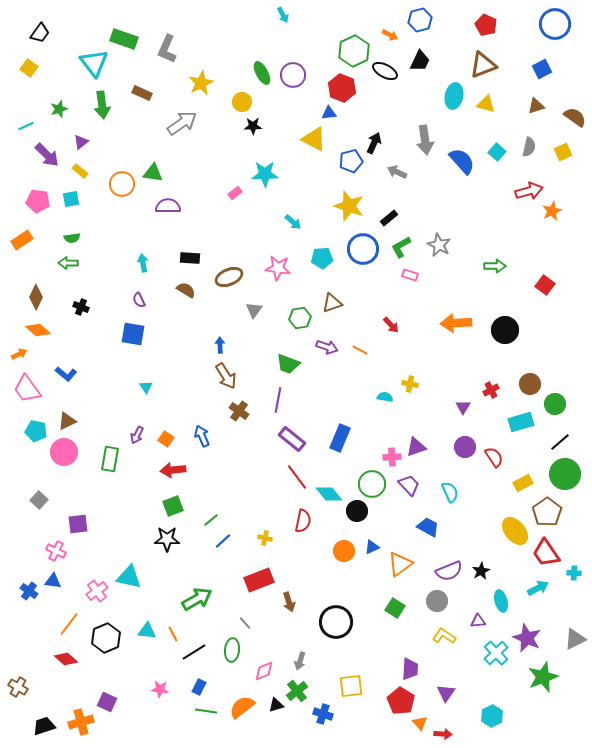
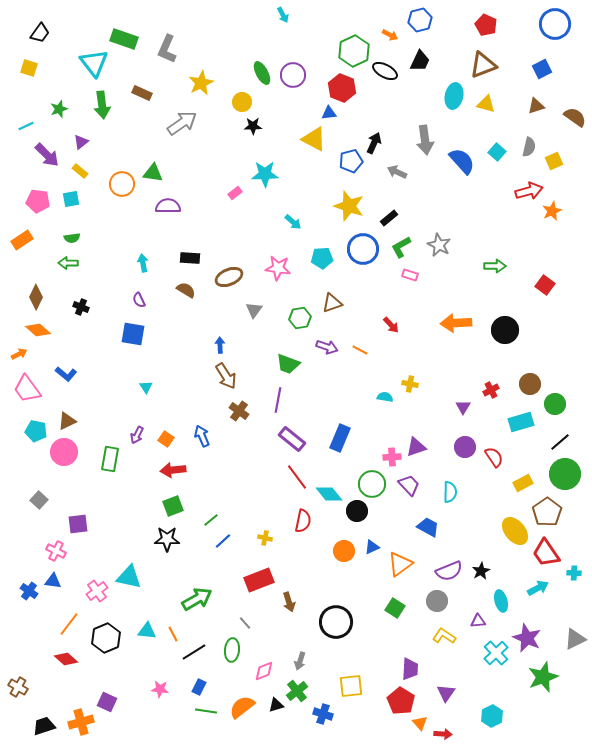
yellow square at (29, 68): rotated 18 degrees counterclockwise
yellow square at (563, 152): moved 9 px left, 9 px down
cyan semicircle at (450, 492): rotated 25 degrees clockwise
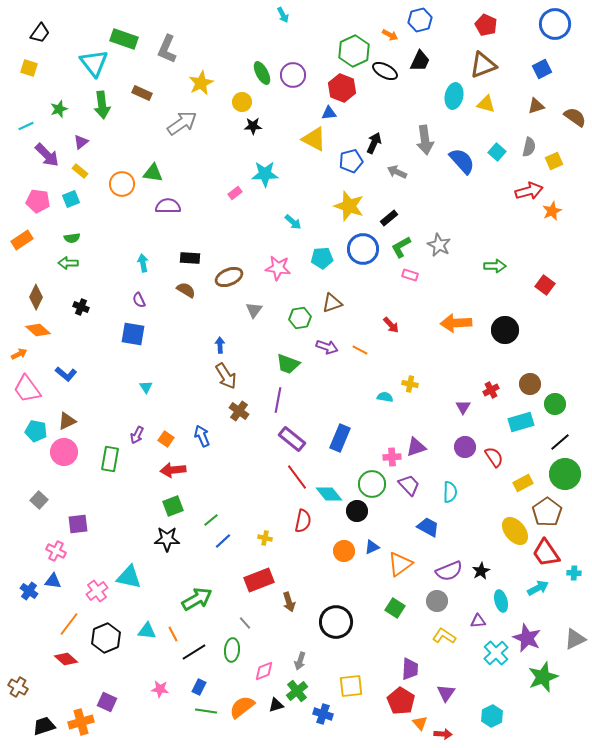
cyan square at (71, 199): rotated 12 degrees counterclockwise
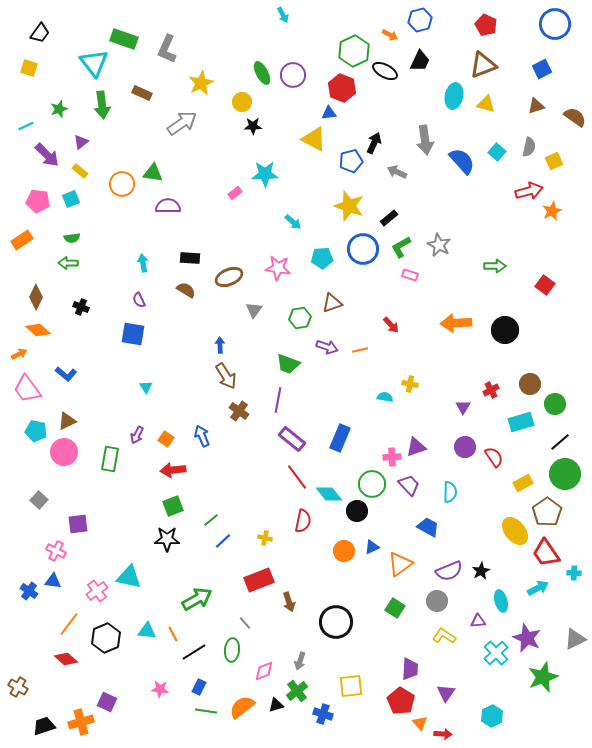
orange line at (360, 350): rotated 42 degrees counterclockwise
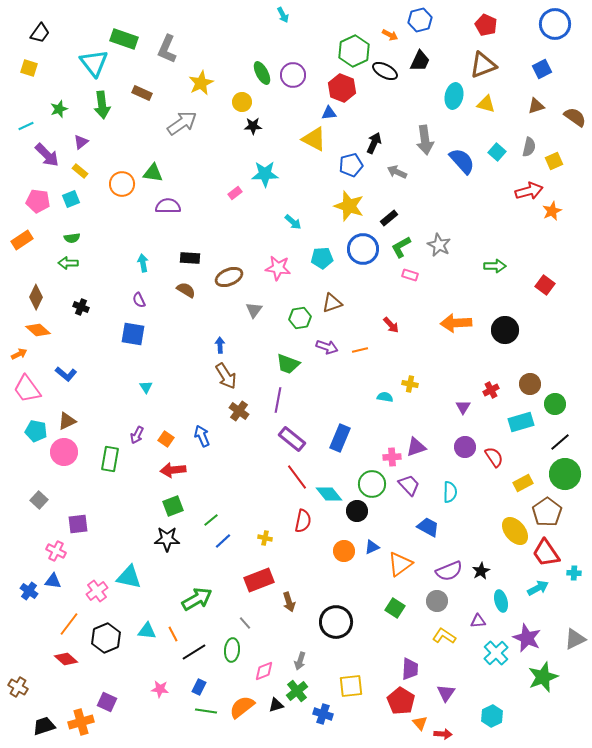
blue pentagon at (351, 161): moved 4 px down
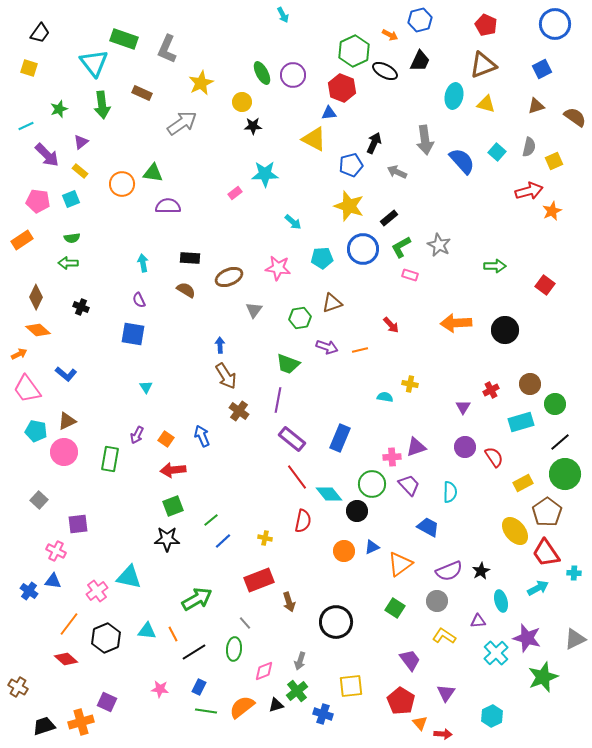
purple star at (527, 638): rotated 8 degrees counterclockwise
green ellipse at (232, 650): moved 2 px right, 1 px up
purple trapezoid at (410, 669): moved 9 px up; rotated 40 degrees counterclockwise
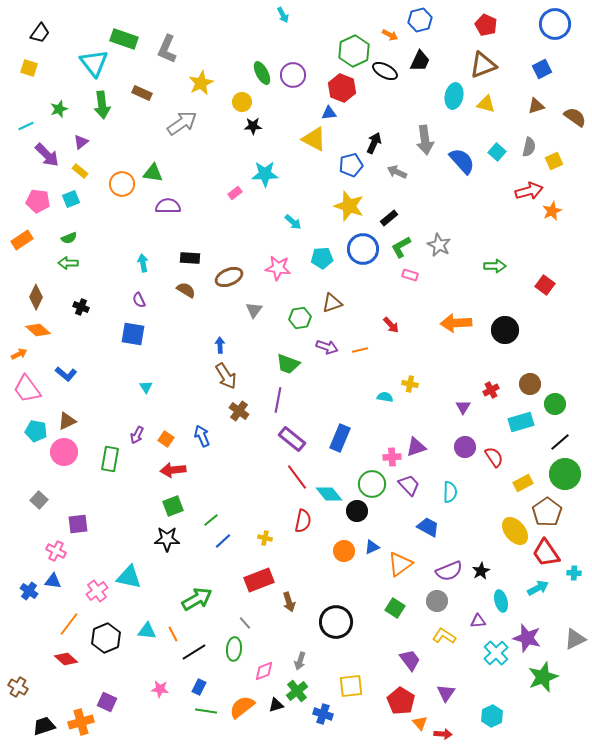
green semicircle at (72, 238): moved 3 px left; rotated 14 degrees counterclockwise
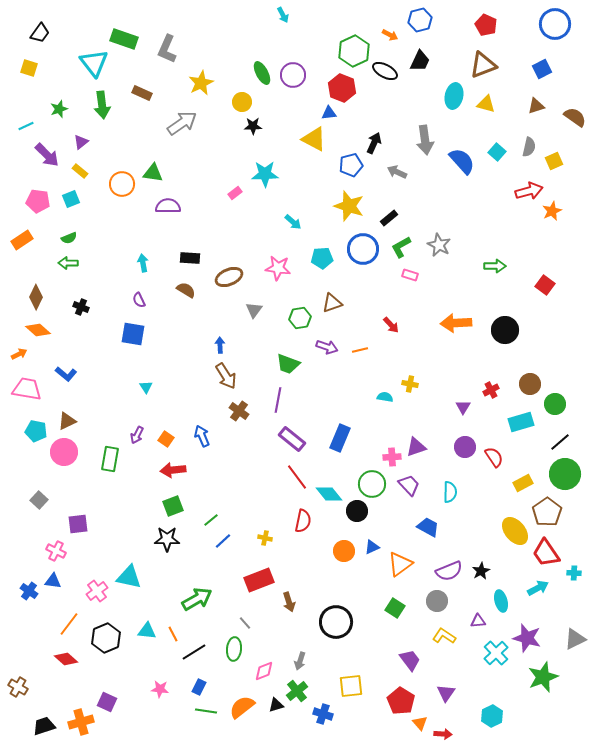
pink trapezoid at (27, 389): rotated 136 degrees clockwise
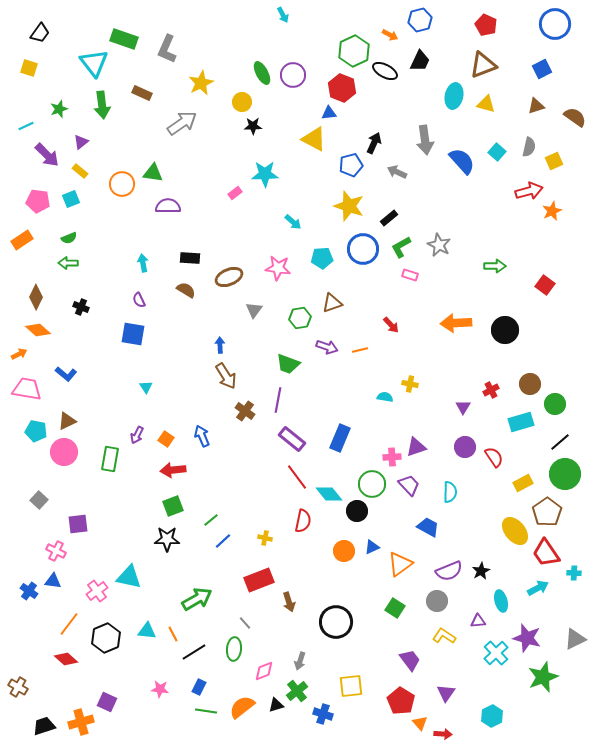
brown cross at (239, 411): moved 6 px right
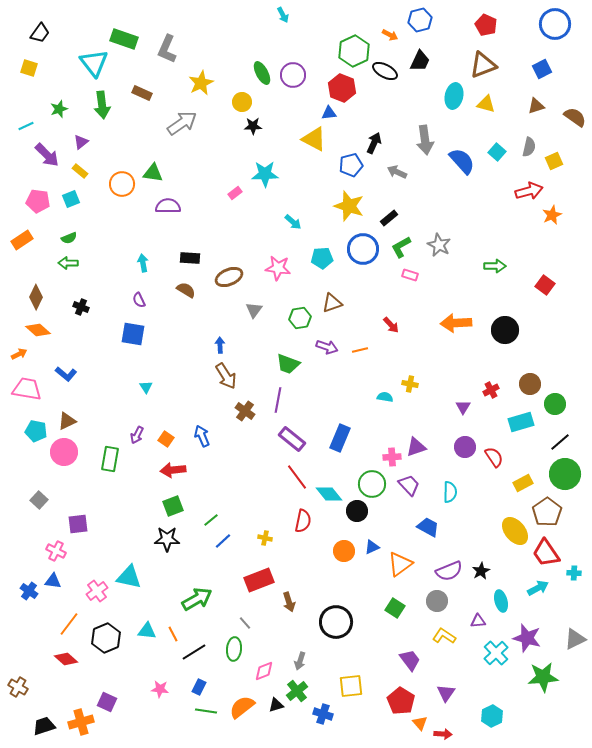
orange star at (552, 211): moved 4 px down
green star at (543, 677): rotated 16 degrees clockwise
